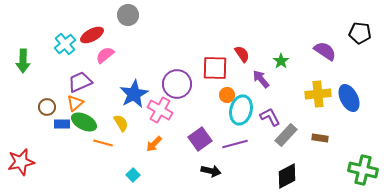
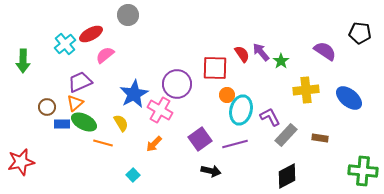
red ellipse: moved 1 px left, 1 px up
purple arrow: moved 27 px up
yellow cross: moved 12 px left, 4 px up
blue ellipse: rotated 24 degrees counterclockwise
green cross: moved 1 px down; rotated 8 degrees counterclockwise
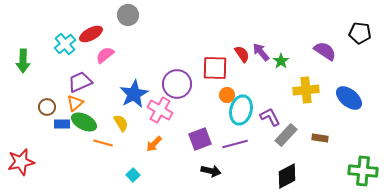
purple square: rotated 15 degrees clockwise
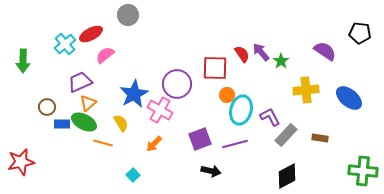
orange triangle: moved 13 px right
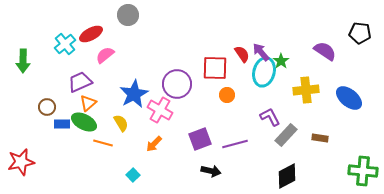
cyan ellipse: moved 23 px right, 38 px up
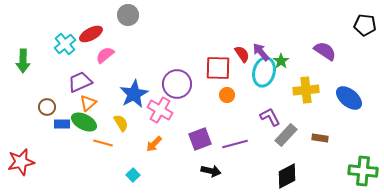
black pentagon: moved 5 px right, 8 px up
red square: moved 3 px right
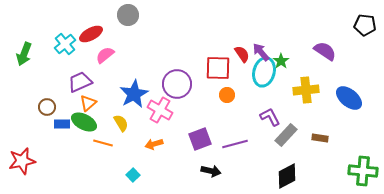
green arrow: moved 1 px right, 7 px up; rotated 20 degrees clockwise
orange arrow: rotated 30 degrees clockwise
red star: moved 1 px right, 1 px up
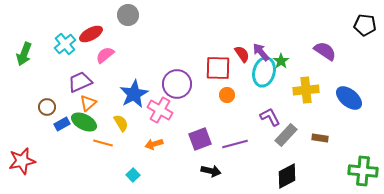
blue rectangle: rotated 28 degrees counterclockwise
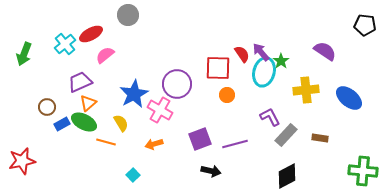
orange line: moved 3 px right, 1 px up
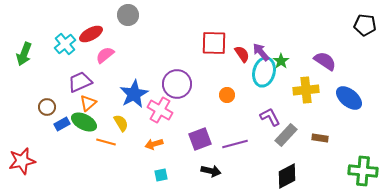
purple semicircle: moved 10 px down
red square: moved 4 px left, 25 px up
cyan square: moved 28 px right; rotated 32 degrees clockwise
